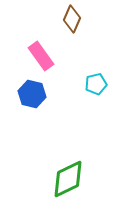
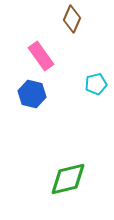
green diamond: rotated 12 degrees clockwise
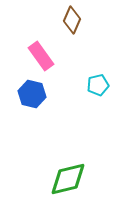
brown diamond: moved 1 px down
cyan pentagon: moved 2 px right, 1 px down
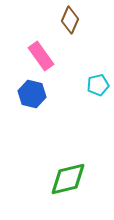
brown diamond: moved 2 px left
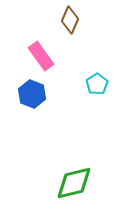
cyan pentagon: moved 1 px left, 1 px up; rotated 20 degrees counterclockwise
blue hexagon: rotated 8 degrees clockwise
green diamond: moved 6 px right, 4 px down
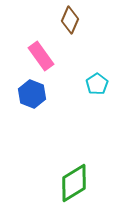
green diamond: rotated 18 degrees counterclockwise
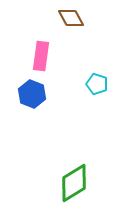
brown diamond: moved 1 px right, 2 px up; rotated 52 degrees counterclockwise
pink rectangle: rotated 44 degrees clockwise
cyan pentagon: rotated 20 degrees counterclockwise
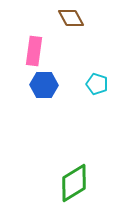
pink rectangle: moved 7 px left, 5 px up
blue hexagon: moved 12 px right, 9 px up; rotated 20 degrees counterclockwise
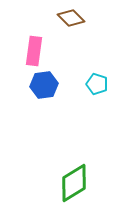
brown diamond: rotated 16 degrees counterclockwise
blue hexagon: rotated 8 degrees counterclockwise
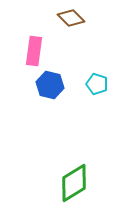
blue hexagon: moved 6 px right; rotated 20 degrees clockwise
